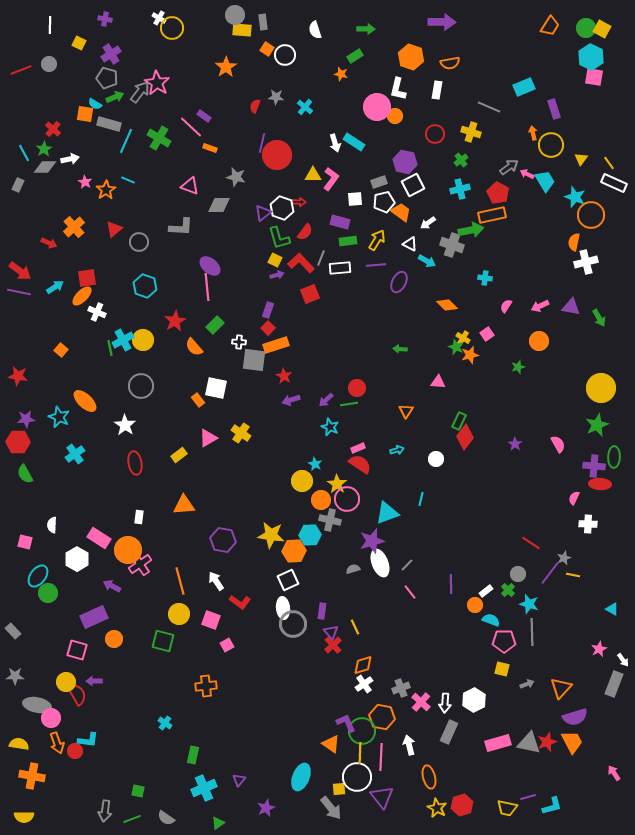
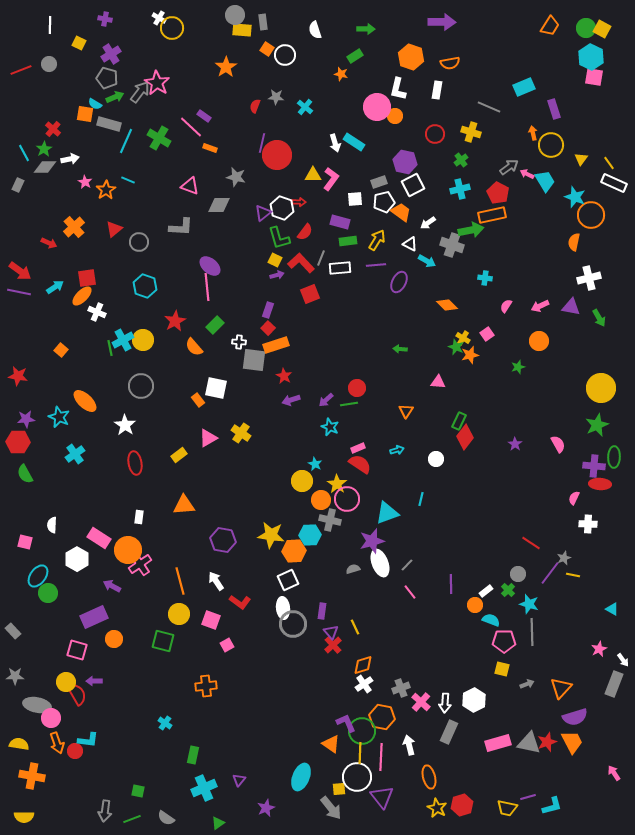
white cross at (586, 262): moved 3 px right, 16 px down
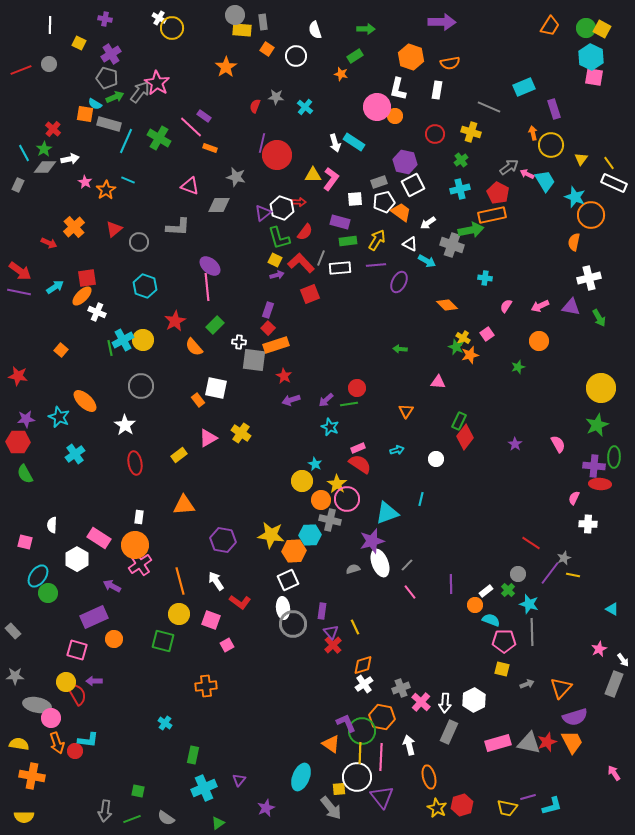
white circle at (285, 55): moved 11 px right, 1 px down
gray L-shape at (181, 227): moved 3 px left
orange circle at (128, 550): moved 7 px right, 5 px up
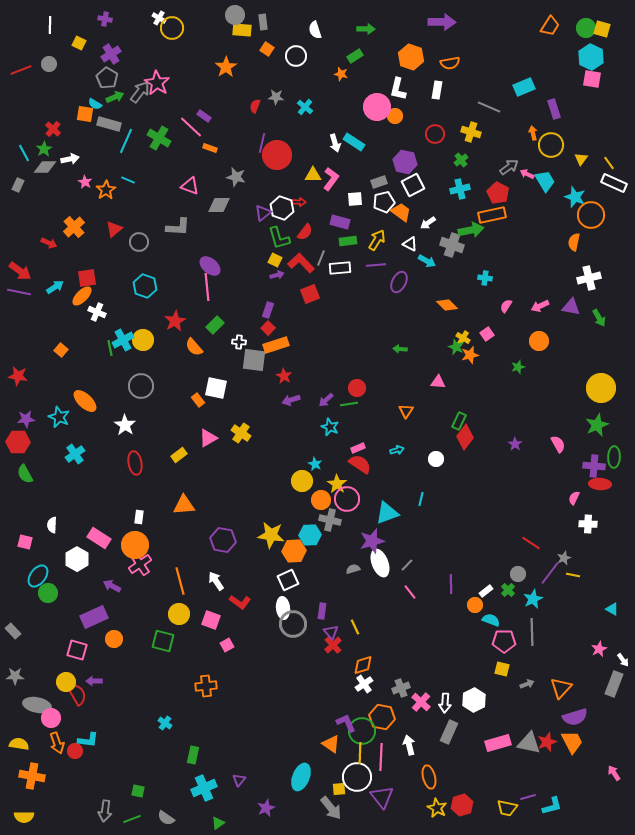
yellow square at (602, 29): rotated 12 degrees counterclockwise
pink square at (594, 77): moved 2 px left, 2 px down
gray pentagon at (107, 78): rotated 15 degrees clockwise
cyan star at (529, 604): moved 4 px right, 5 px up; rotated 30 degrees clockwise
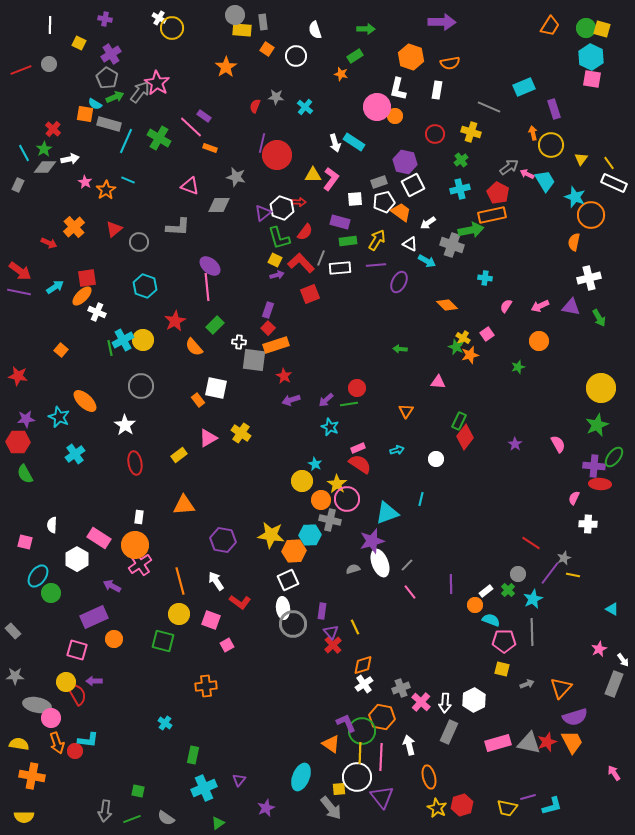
green ellipse at (614, 457): rotated 35 degrees clockwise
green circle at (48, 593): moved 3 px right
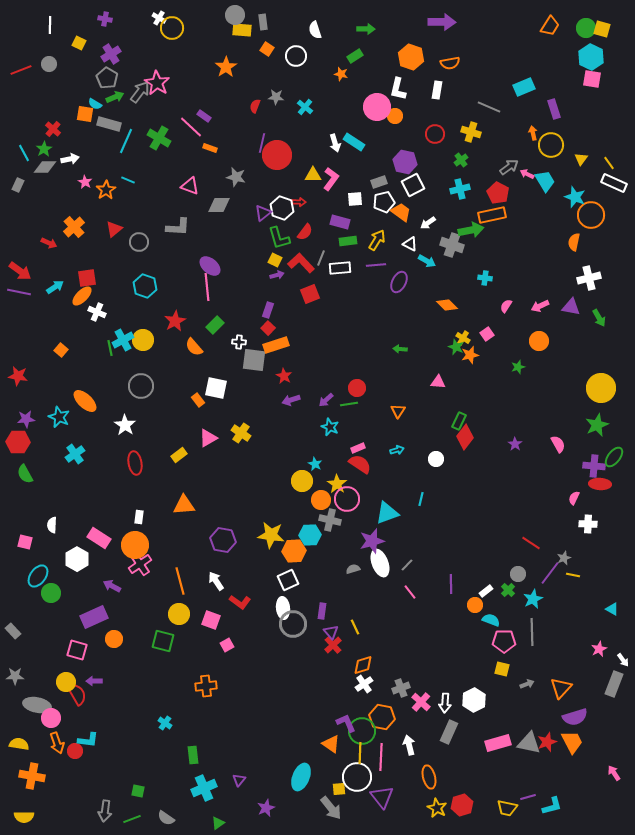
orange triangle at (406, 411): moved 8 px left
green rectangle at (193, 755): rotated 18 degrees counterclockwise
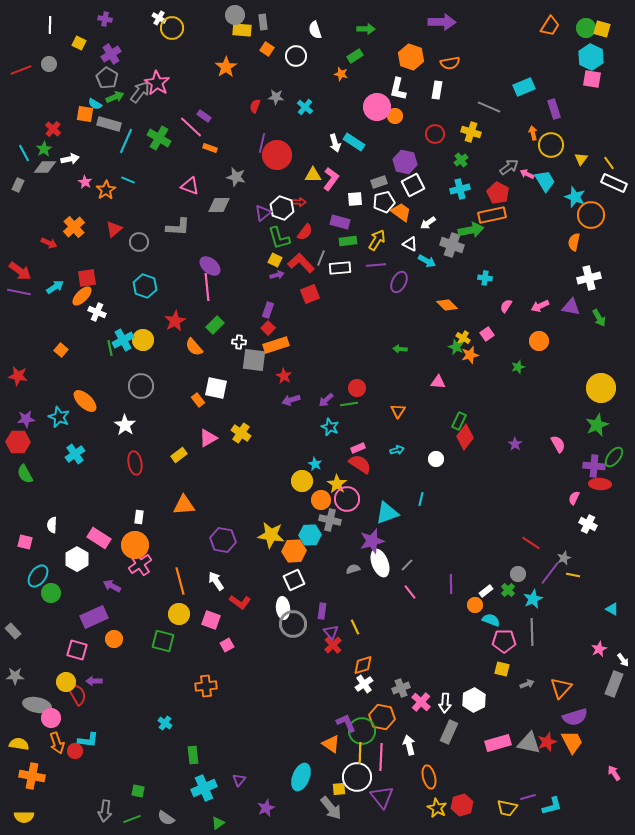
white cross at (588, 524): rotated 24 degrees clockwise
white square at (288, 580): moved 6 px right
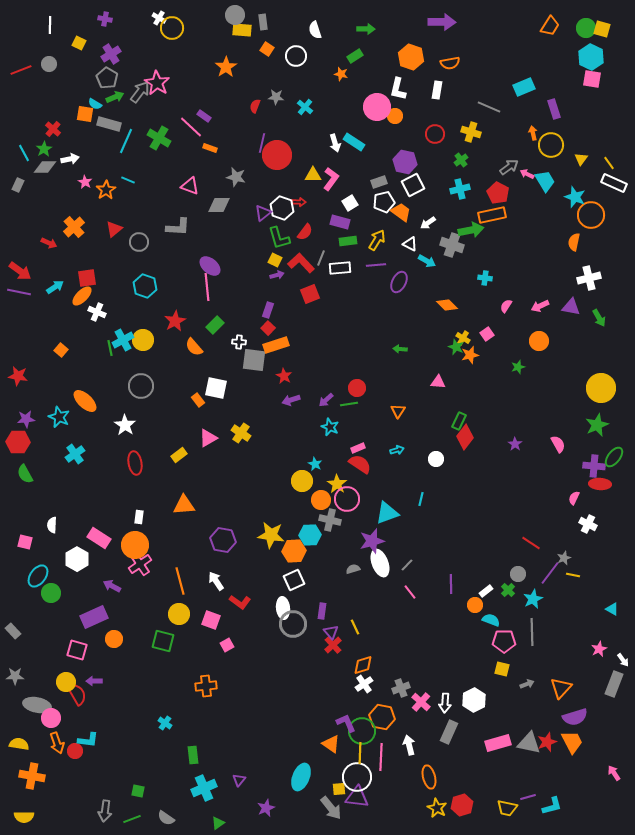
white square at (355, 199): moved 5 px left, 4 px down; rotated 28 degrees counterclockwise
purple triangle at (382, 797): moved 25 px left; rotated 45 degrees counterclockwise
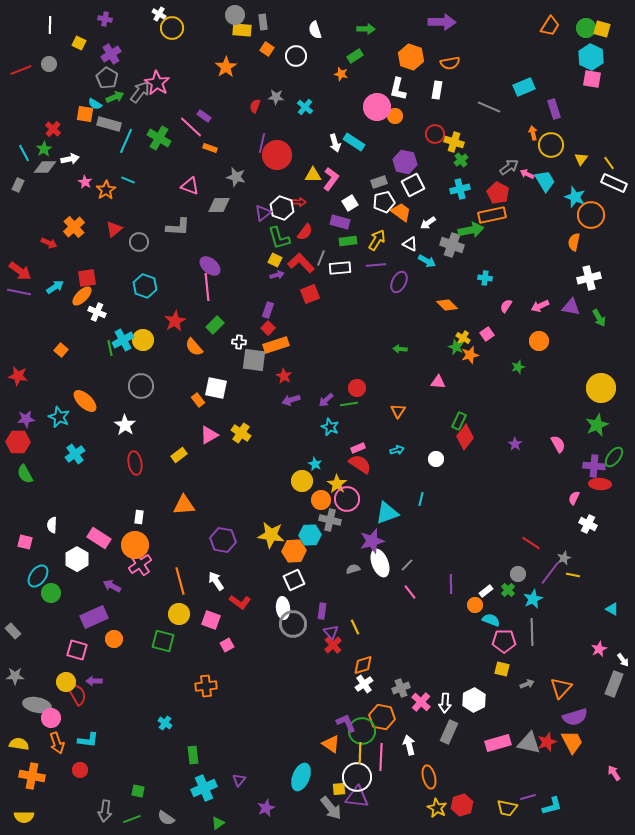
white cross at (159, 18): moved 4 px up
yellow cross at (471, 132): moved 17 px left, 10 px down
pink triangle at (208, 438): moved 1 px right, 3 px up
red circle at (75, 751): moved 5 px right, 19 px down
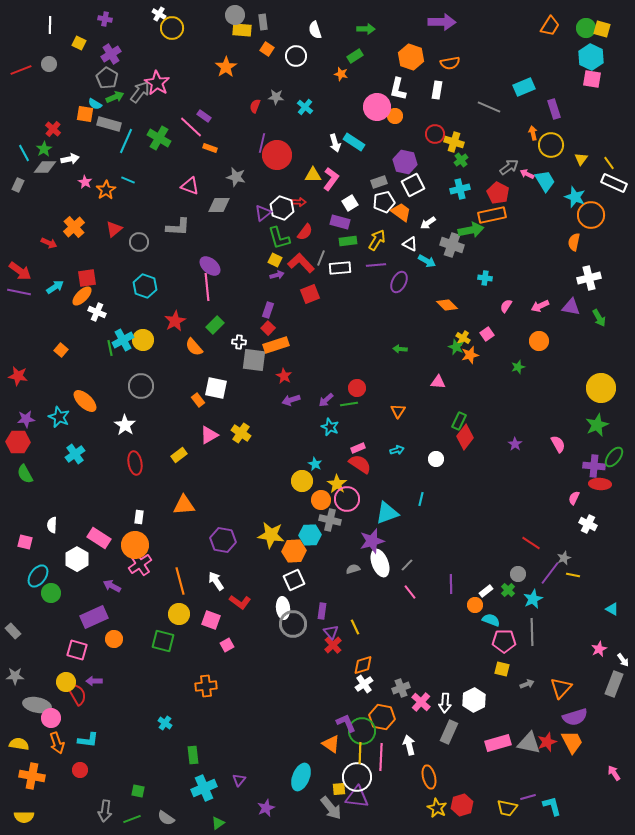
cyan L-shape at (552, 806): rotated 90 degrees counterclockwise
